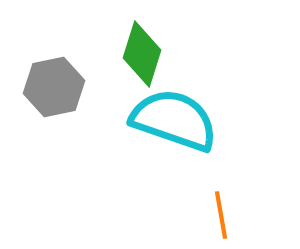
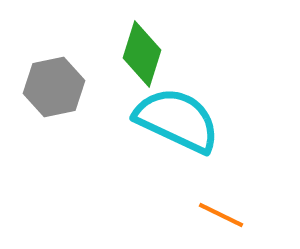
cyan semicircle: moved 3 px right; rotated 6 degrees clockwise
orange line: rotated 54 degrees counterclockwise
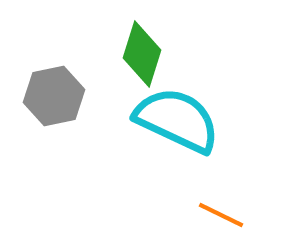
gray hexagon: moved 9 px down
